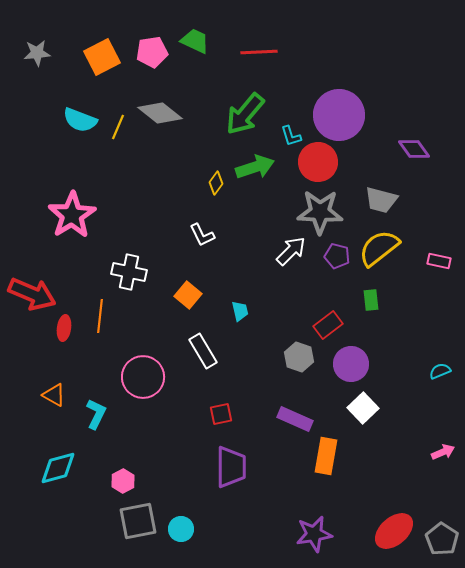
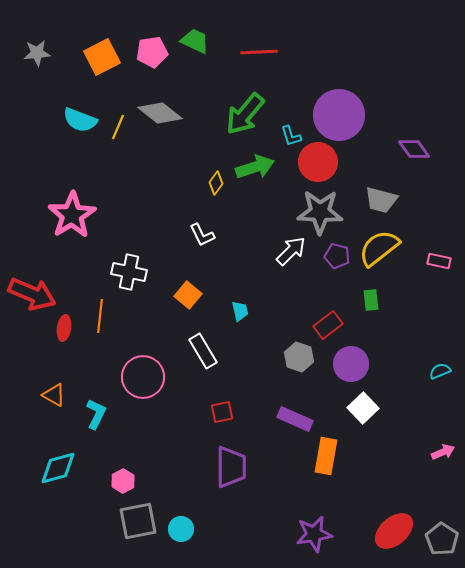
red square at (221, 414): moved 1 px right, 2 px up
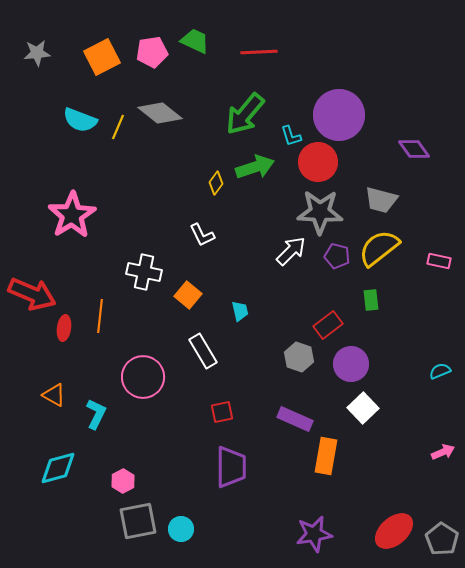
white cross at (129, 272): moved 15 px right
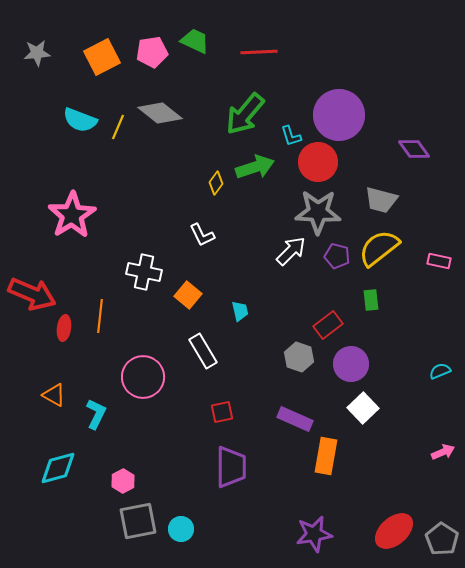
gray star at (320, 212): moved 2 px left
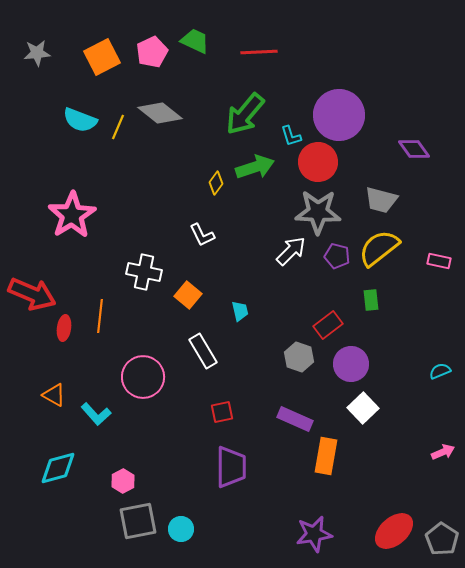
pink pentagon at (152, 52): rotated 16 degrees counterclockwise
cyan L-shape at (96, 414): rotated 112 degrees clockwise
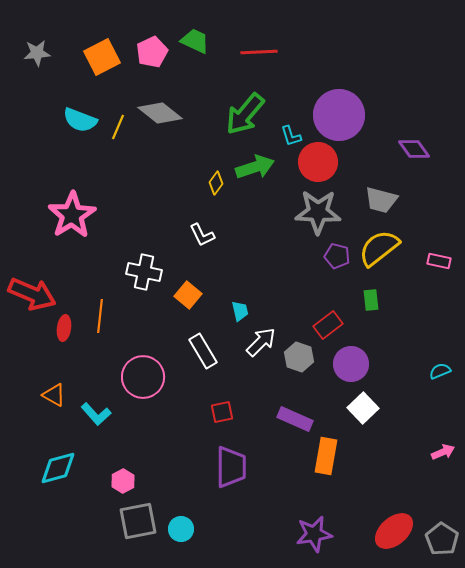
white arrow at (291, 251): moved 30 px left, 91 px down
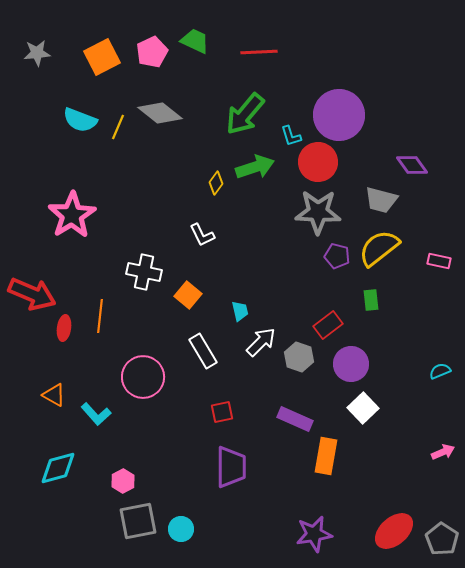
purple diamond at (414, 149): moved 2 px left, 16 px down
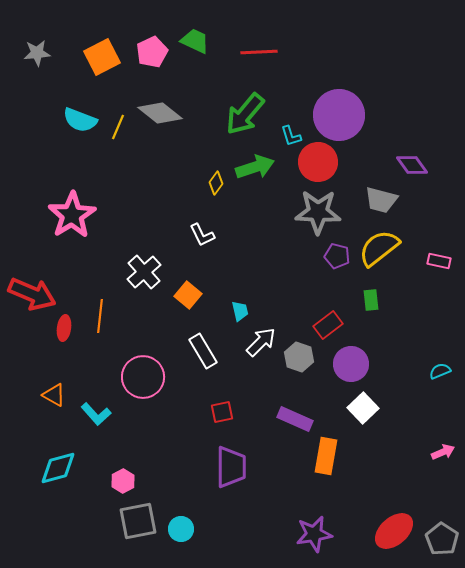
white cross at (144, 272): rotated 36 degrees clockwise
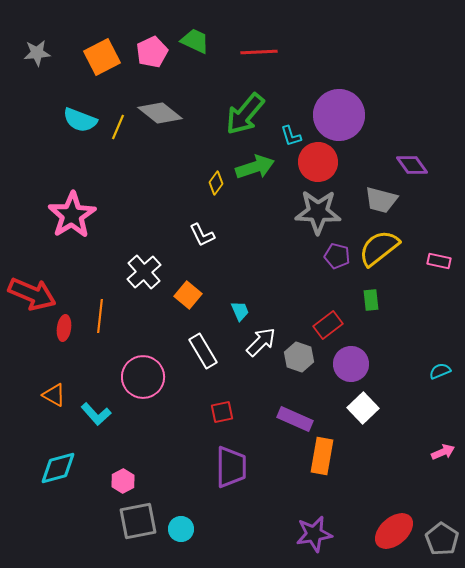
cyan trapezoid at (240, 311): rotated 10 degrees counterclockwise
orange rectangle at (326, 456): moved 4 px left
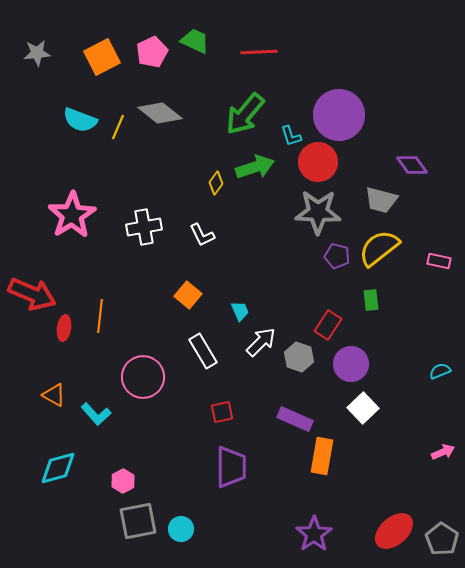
white cross at (144, 272): moved 45 px up; rotated 32 degrees clockwise
red rectangle at (328, 325): rotated 20 degrees counterclockwise
purple star at (314, 534): rotated 24 degrees counterclockwise
